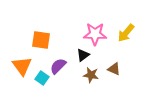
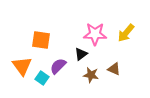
black triangle: moved 2 px left, 1 px up
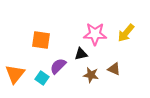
black triangle: rotated 24 degrees clockwise
orange triangle: moved 7 px left, 8 px down; rotated 15 degrees clockwise
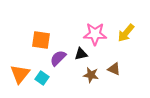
purple semicircle: moved 8 px up
orange triangle: moved 5 px right
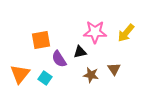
pink star: moved 2 px up
orange square: rotated 18 degrees counterclockwise
black triangle: moved 1 px left, 2 px up
purple semicircle: moved 1 px right, 1 px down; rotated 78 degrees counterclockwise
brown triangle: rotated 32 degrees clockwise
cyan square: moved 3 px right
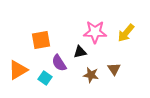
purple semicircle: moved 4 px down
orange triangle: moved 2 px left, 4 px up; rotated 20 degrees clockwise
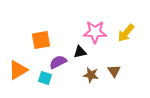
purple semicircle: moved 1 px left, 1 px up; rotated 96 degrees clockwise
brown triangle: moved 2 px down
cyan square: rotated 16 degrees counterclockwise
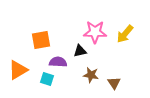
yellow arrow: moved 1 px left, 1 px down
black triangle: moved 1 px up
purple semicircle: rotated 30 degrees clockwise
brown triangle: moved 12 px down
cyan square: moved 2 px right, 1 px down
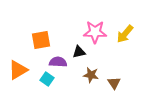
black triangle: moved 1 px left, 1 px down
cyan square: rotated 16 degrees clockwise
